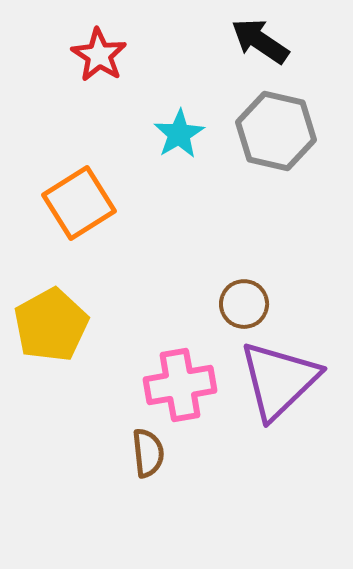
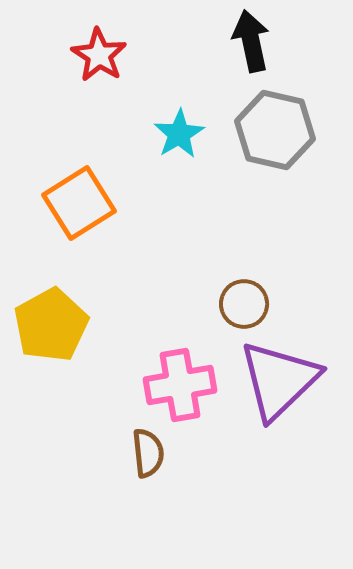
black arrow: moved 9 px left; rotated 44 degrees clockwise
gray hexagon: moved 1 px left, 1 px up
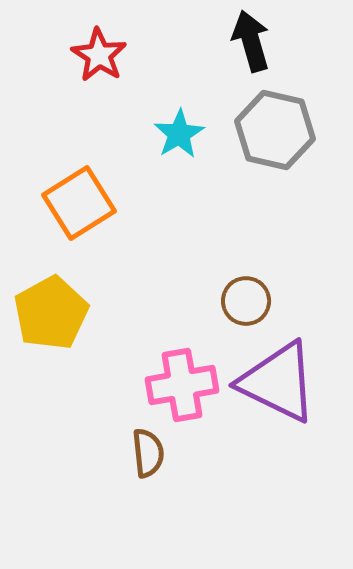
black arrow: rotated 4 degrees counterclockwise
brown circle: moved 2 px right, 3 px up
yellow pentagon: moved 12 px up
purple triangle: moved 1 px left, 2 px down; rotated 50 degrees counterclockwise
pink cross: moved 2 px right
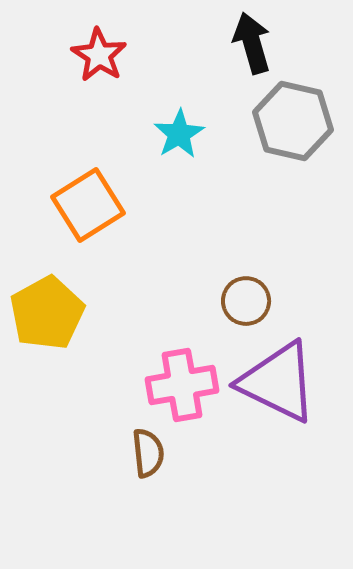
black arrow: moved 1 px right, 2 px down
gray hexagon: moved 18 px right, 9 px up
orange square: moved 9 px right, 2 px down
yellow pentagon: moved 4 px left
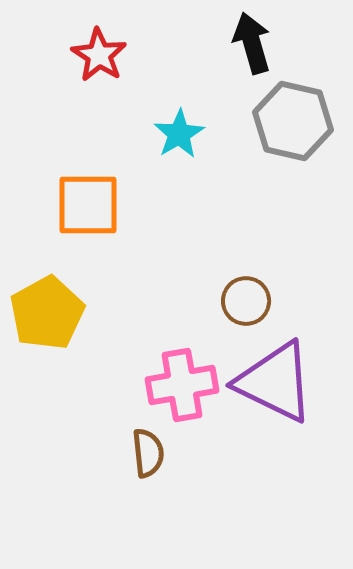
orange square: rotated 32 degrees clockwise
purple triangle: moved 3 px left
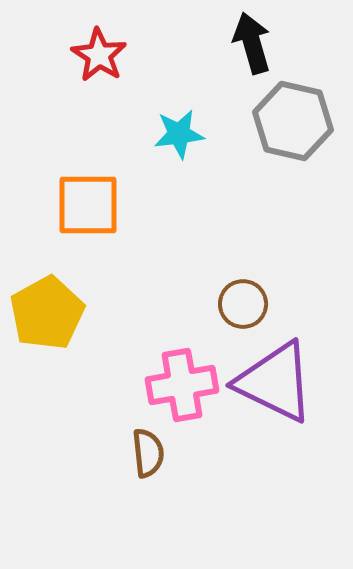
cyan star: rotated 24 degrees clockwise
brown circle: moved 3 px left, 3 px down
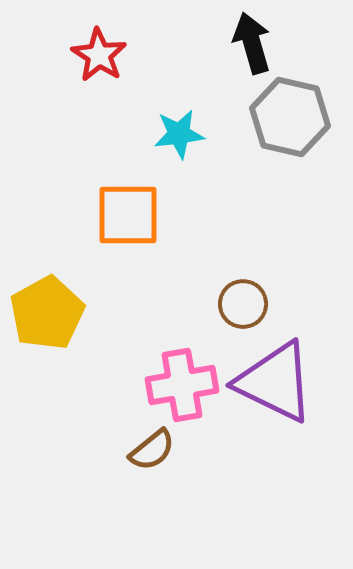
gray hexagon: moved 3 px left, 4 px up
orange square: moved 40 px right, 10 px down
brown semicircle: moved 4 px right, 3 px up; rotated 57 degrees clockwise
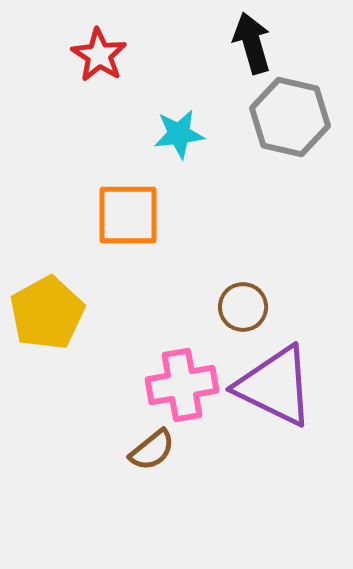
brown circle: moved 3 px down
purple triangle: moved 4 px down
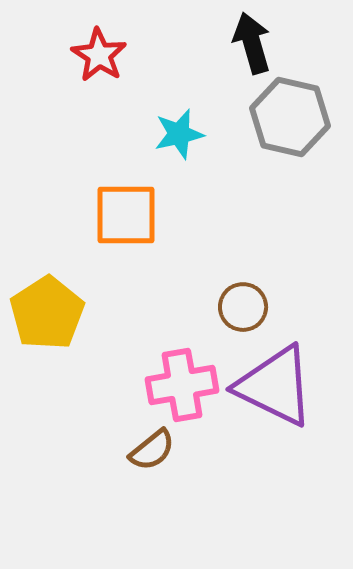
cyan star: rotated 6 degrees counterclockwise
orange square: moved 2 px left
yellow pentagon: rotated 4 degrees counterclockwise
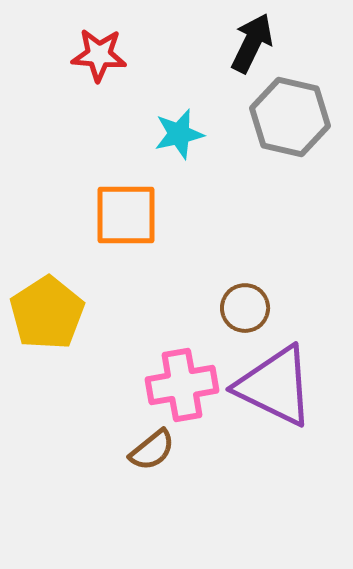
black arrow: rotated 42 degrees clockwise
red star: rotated 28 degrees counterclockwise
brown circle: moved 2 px right, 1 px down
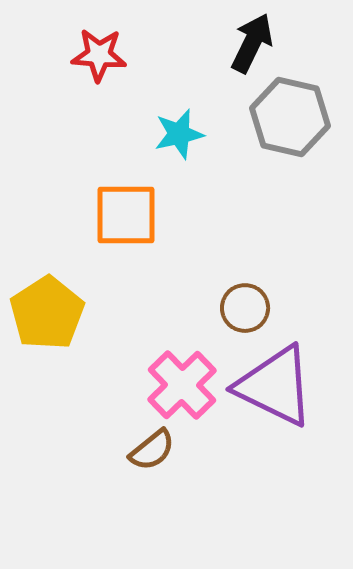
pink cross: rotated 34 degrees counterclockwise
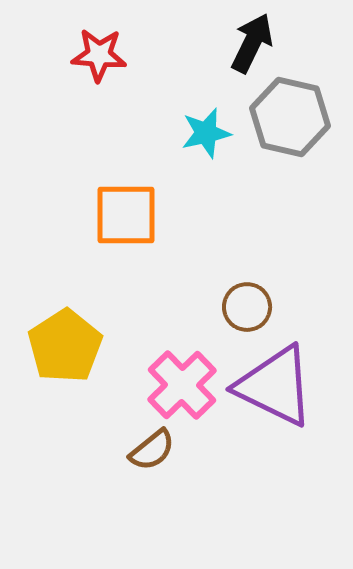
cyan star: moved 27 px right, 1 px up
brown circle: moved 2 px right, 1 px up
yellow pentagon: moved 18 px right, 33 px down
